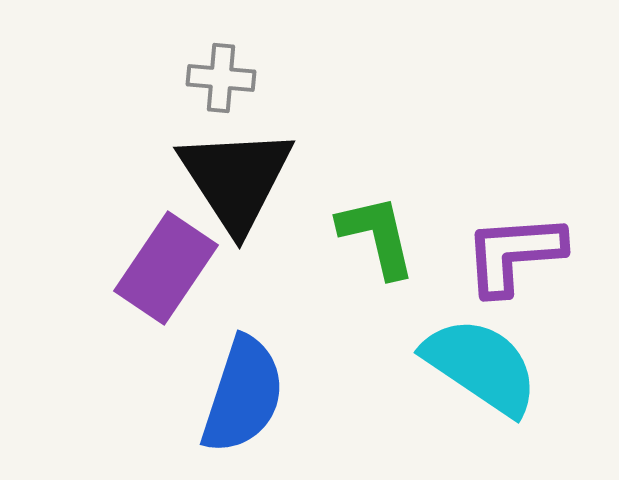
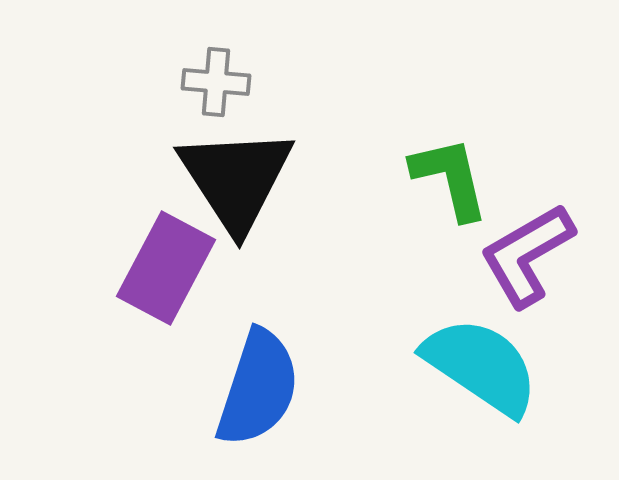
gray cross: moved 5 px left, 4 px down
green L-shape: moved 73 px right, 58 px up
purple L-shape: moved 13 px right, 1 px down; rotated 26 degrees counterclockwise
purple rectangle: rotated 6 degrees counterclockwise
blue semicircle: moved 15 px right, 7 px up
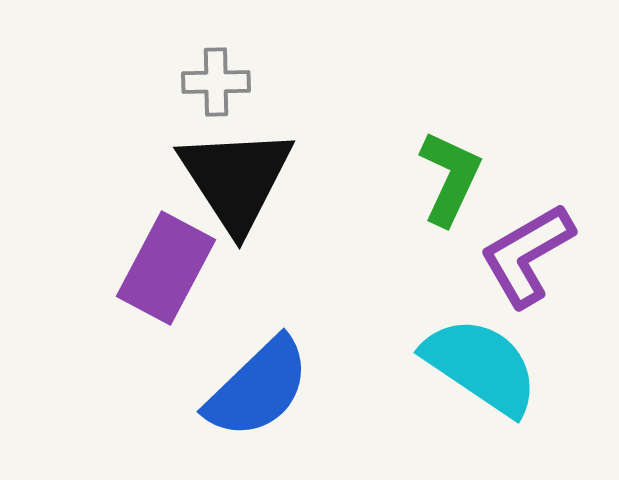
gray cross: rotated 6 degrees counterclockwise
green L-shape: rotated 38 degrees clockwise
blue semicircle: rotated 28 degrees clockwise
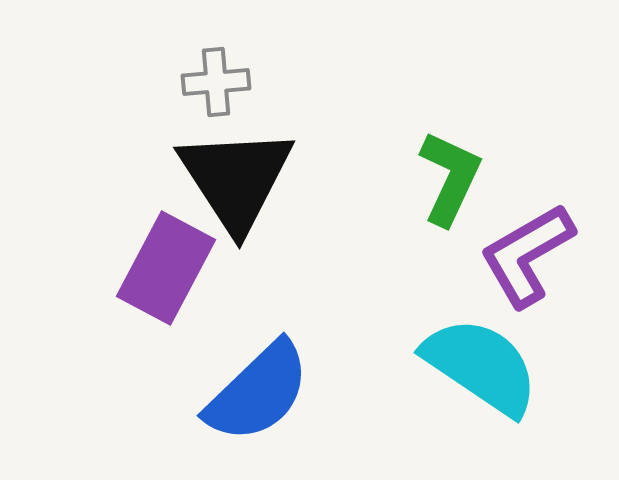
gray cross: rotated 4 degrees counterclockwise
blue semicircle: moved 4 px down
